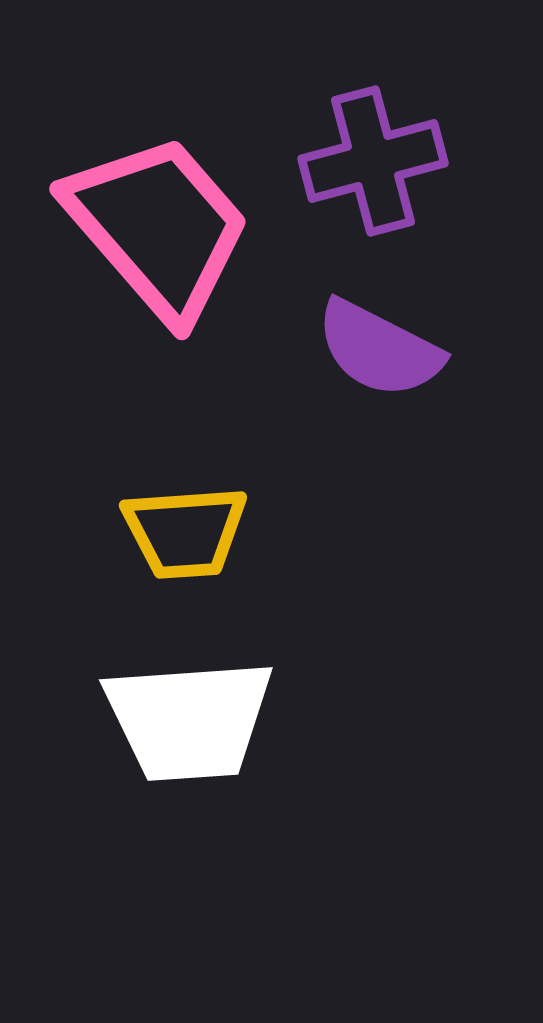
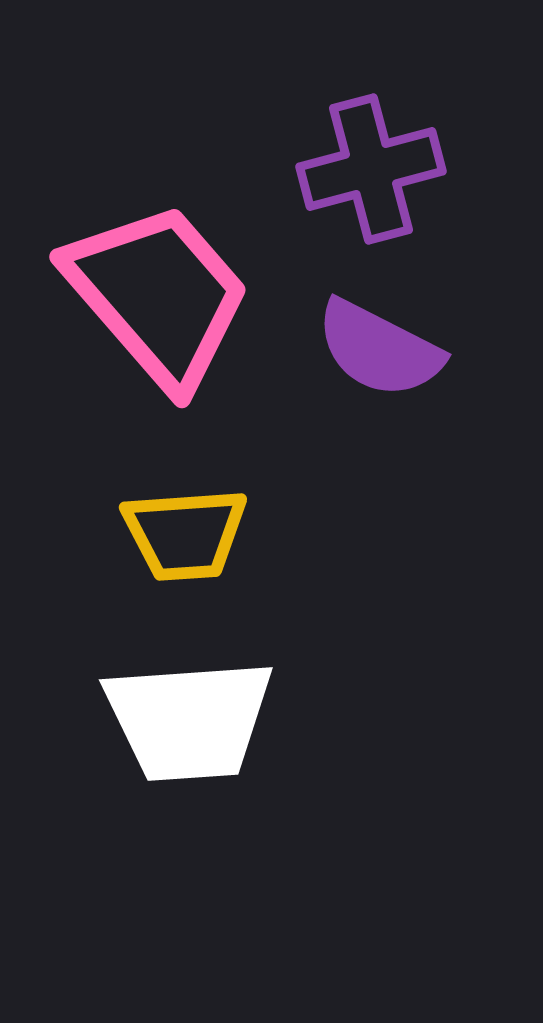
purple cross: moved 2 px left, 8 px down
pink trapezoid: moved 68 px down
yellow trapezoid: moved 2 px down
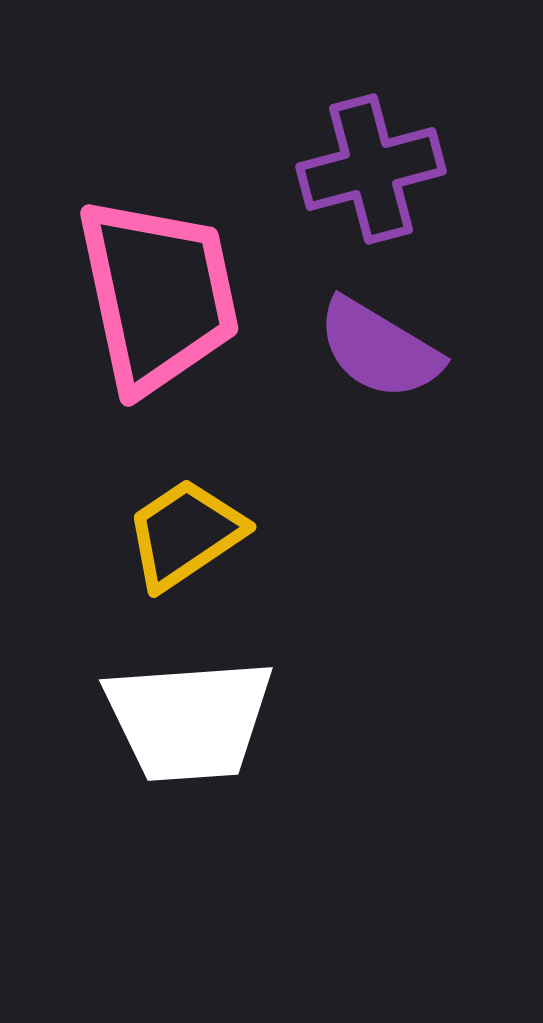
pink trapezoid: rotated 29 degrees clockwise
purple semicircle: rotated 4 degrees clockwise
yellow trapezoid: rotated 150 degrees clockwise
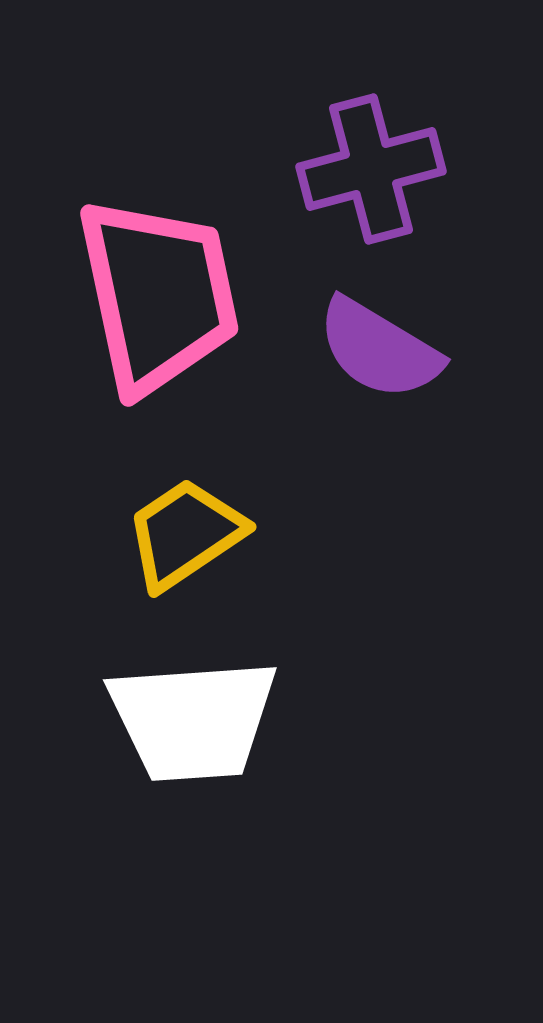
white trapezoid: moved 4 px right
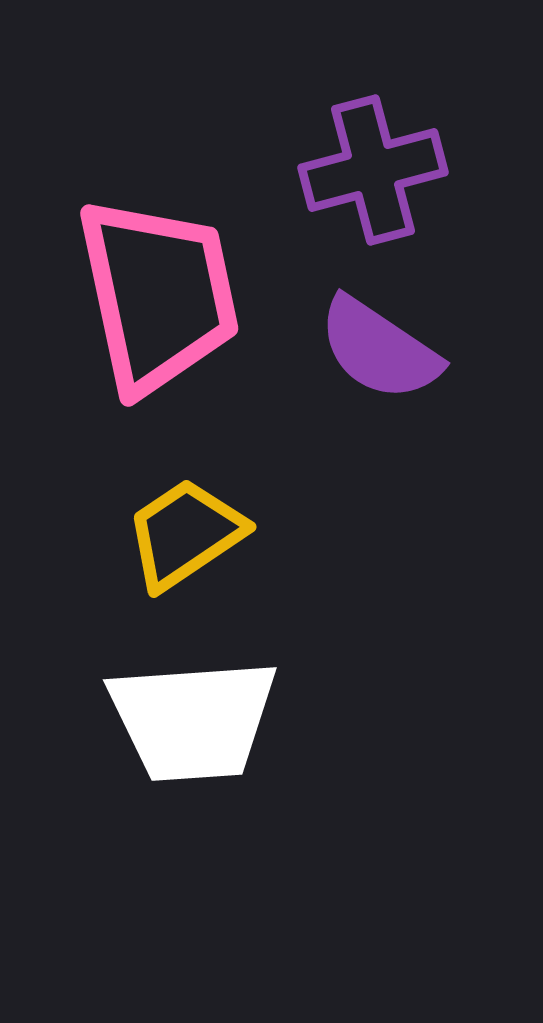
purple cross: moved 2 px right, 1 px down
purple semicircle: rotated 3 degrees clockwise
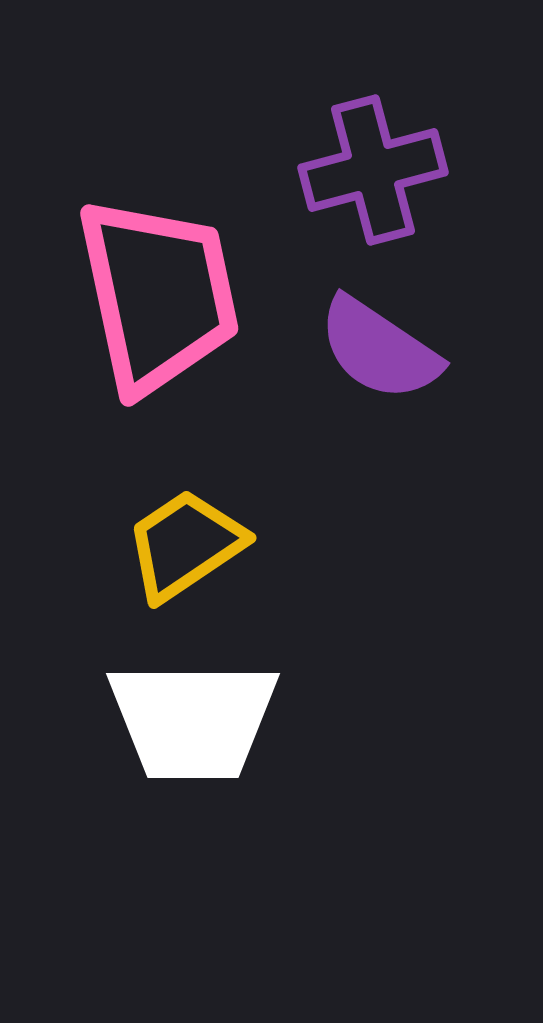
yellow trapezoid: moved 11 px down
white trapezoid: rotated 4 degrees clockwise
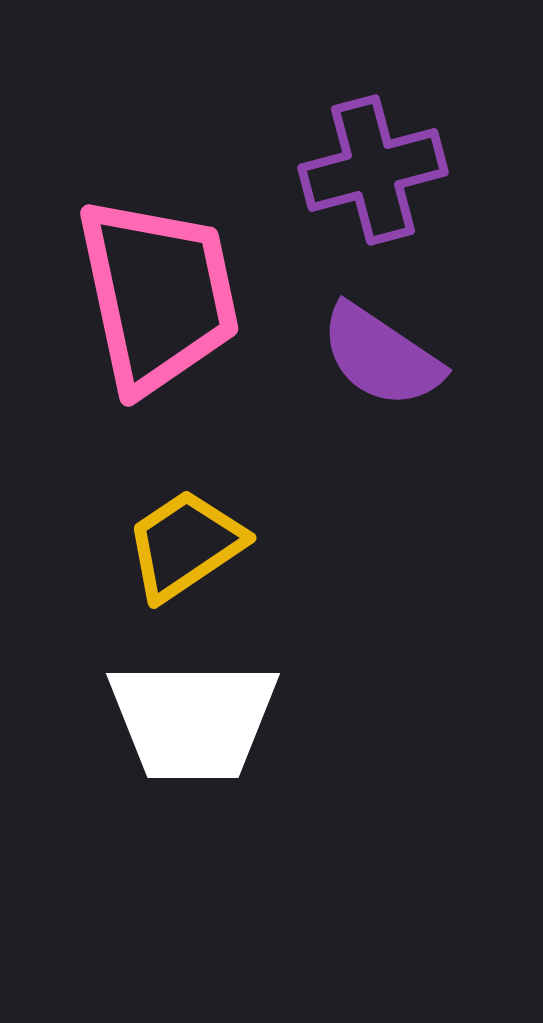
purple semicircle: moved 2 px right, 7 px down
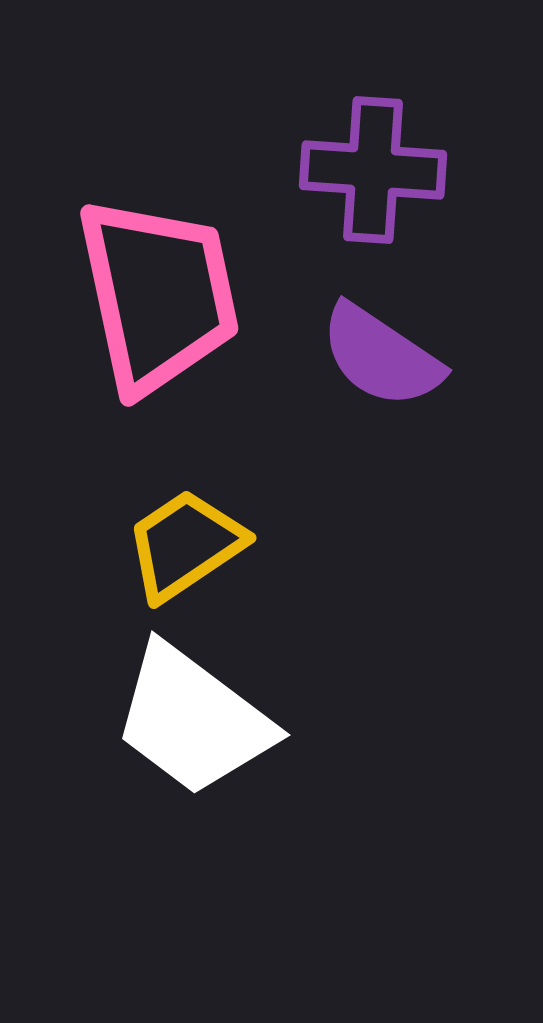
purple cross: rotated 19 degrees clockwise
white trapezoid: rotated 37 degrees clockwise
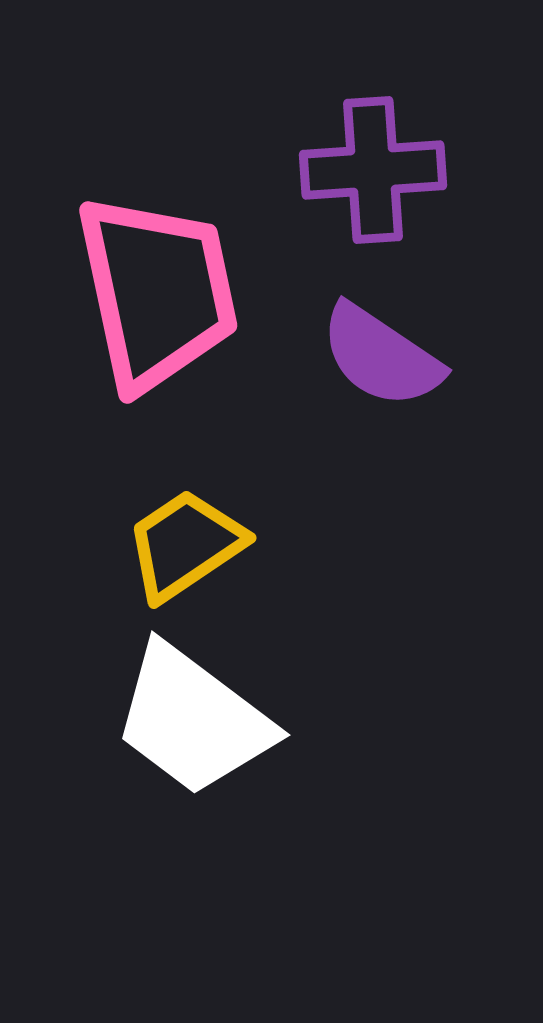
purple cross: rotated 8 degrees counterclockwise
pink trapezoid: moved 1 px left, 3 px up
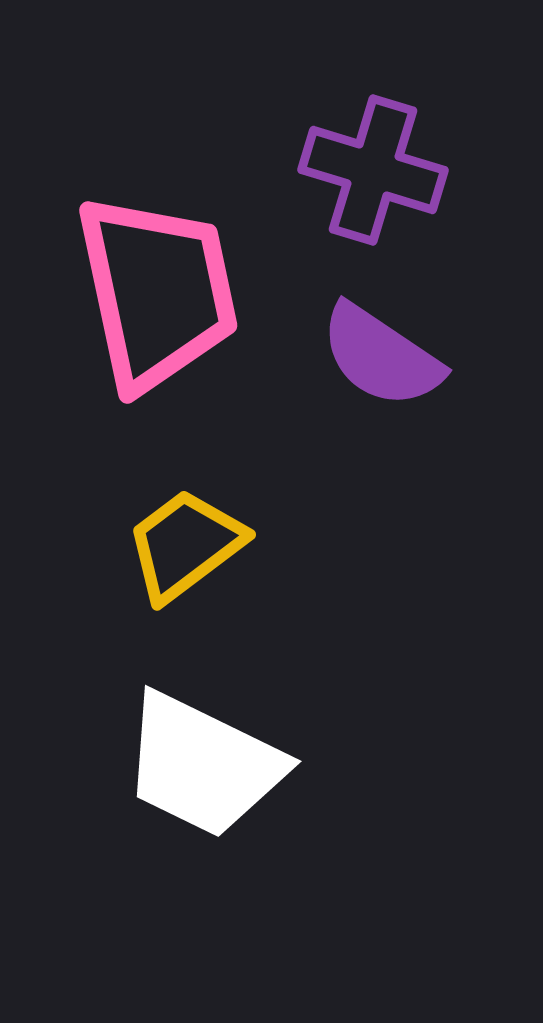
purple cross: rotated 21 degrees clockwise
yellow trapezoid: rotated 3 degrees counterclockwise
white trapezoid: moved 10 px right, 45 px down; rotated 11 degrees counterclockwise
